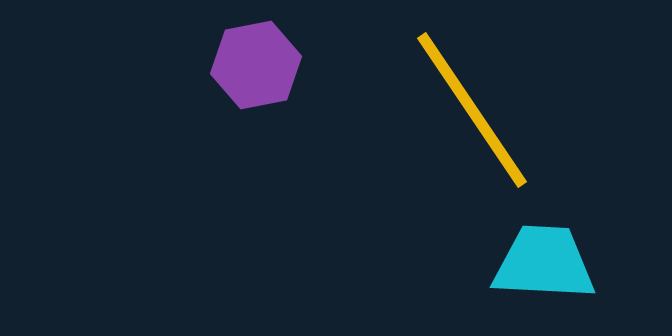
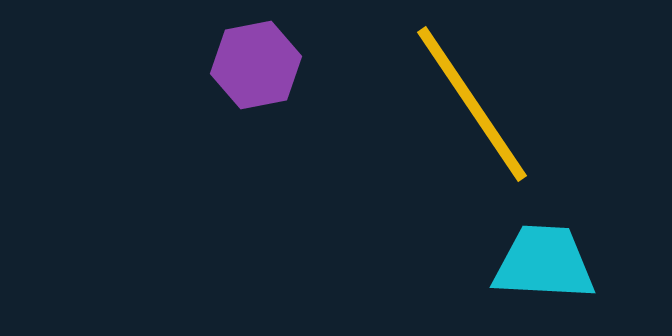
yellow line: moved 6 px up
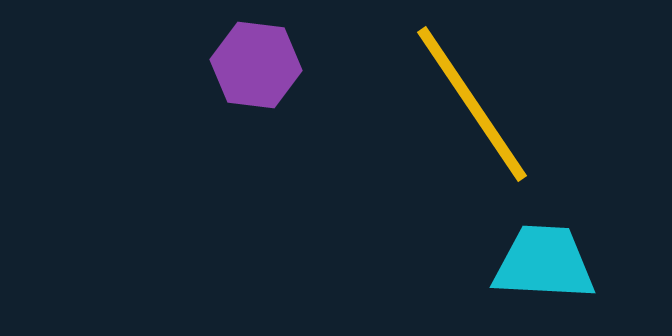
purple hexagon: rotated 18 degrees clockwise
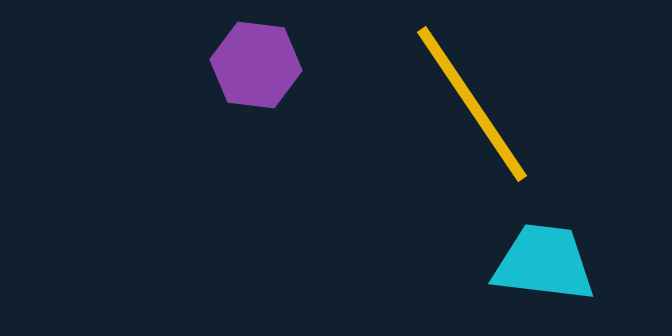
cyan trapezoid: rotated 4 degrees clockwise
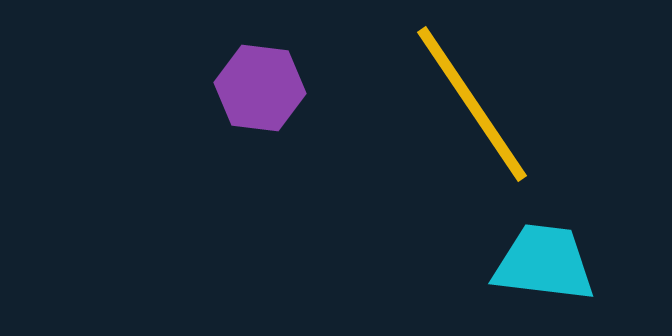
purple hexagon: moved 4 px right, 23 px down
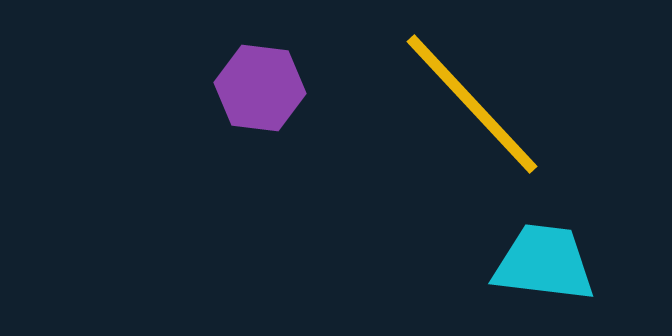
yellow line: rotated 9 degrees counterclockwise
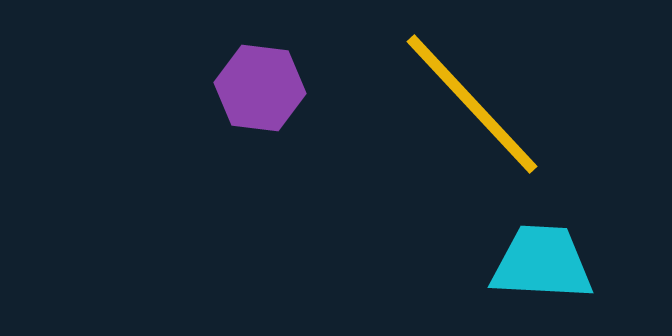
cyan trapezoid: moved 2 px left; rotated 4 degrees counterclockwise
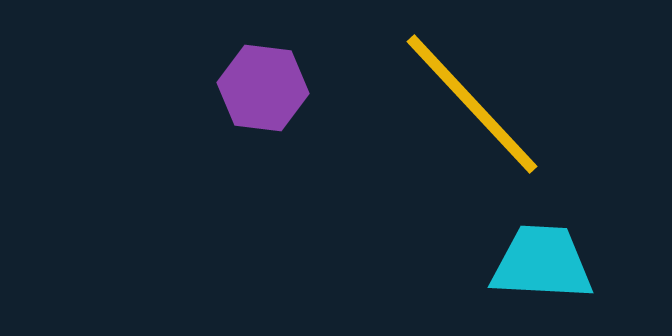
purple hexagon: moved 3 px right
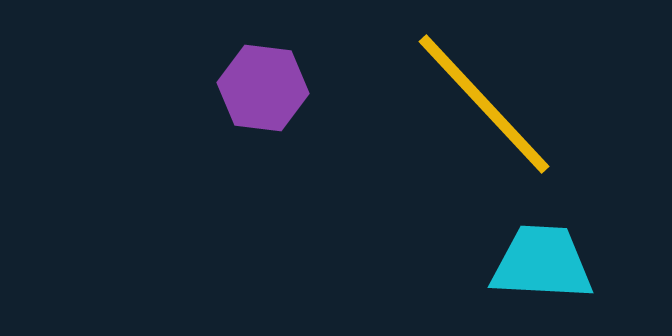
yellow line: moved 12 px right
